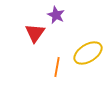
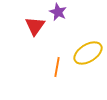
purple star: moved 2 px right, 3 px up
red triangle: moved 7 px up
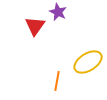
yellow ellipse: moved 9 px down
orange line: moved 14 px down
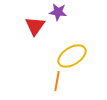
purple star: rotated 18 degrees counterclockwise
yellow ellipse: moved 16 px left, 6 px up
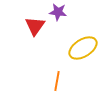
yellow ellipse: moved 11 px right, 8 px up
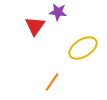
orange line: moved 5 px left, 1 px down; rotated 24 degrees clockwise
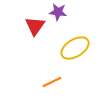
yellow ellipse: moved 8 px left
orange line: rotated 30 degrees clockwise
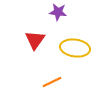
red triangle: moved 14 px down
yellow ellipse: rotated 40 degrees clockwise
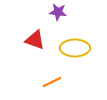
red triangle: rotated 45 degrees counterclockwise
yellow ellipse: rotated 8 degrees counterclockwise
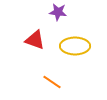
yellow ellipse: moved 2 px up
orange line: rotated 60 degrees clockwise
